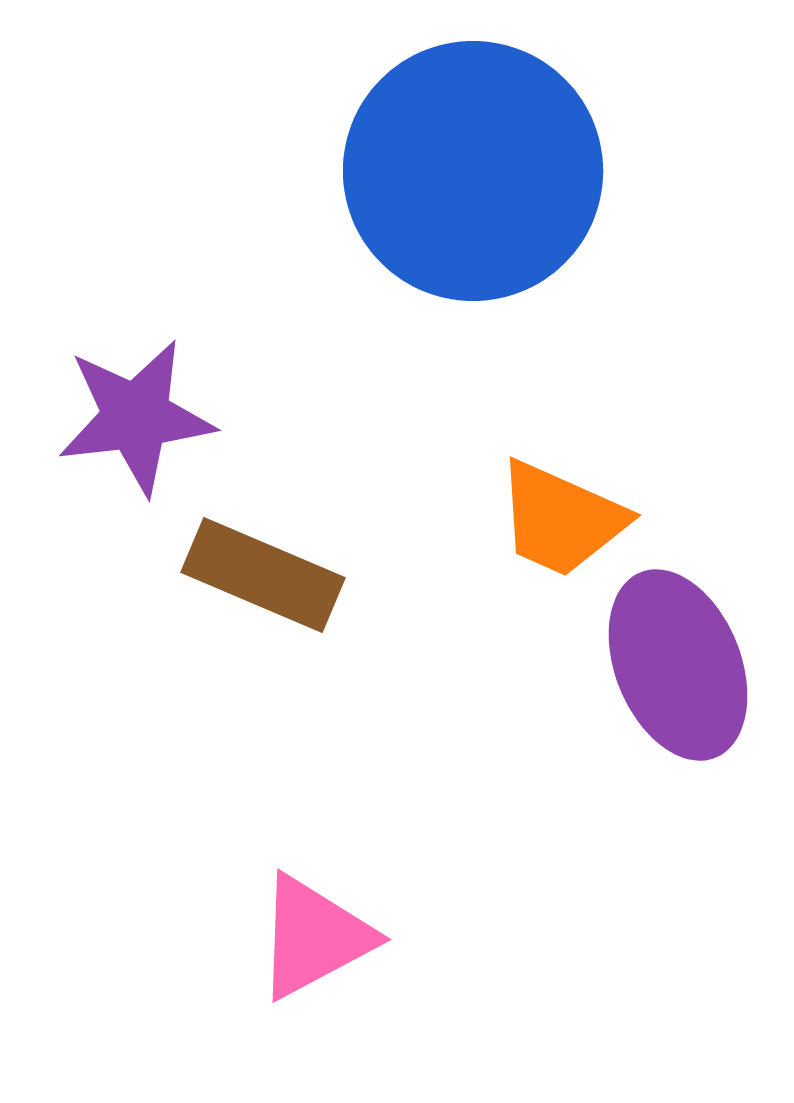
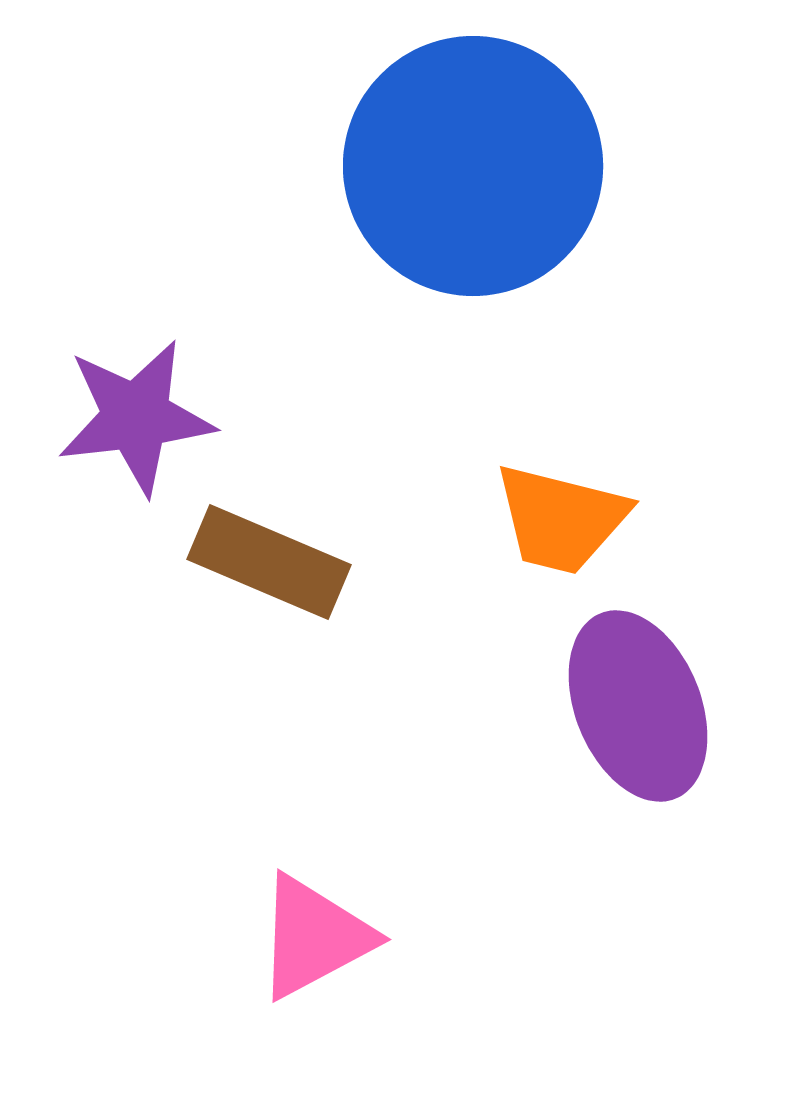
blue circle: moved 5 px up
orange trapezoid: rotated 10 degrees counterclockwise
brown rectangle: moved 6 px right, 13 px up
purple ellipse: moved 40 px left, 41 px down
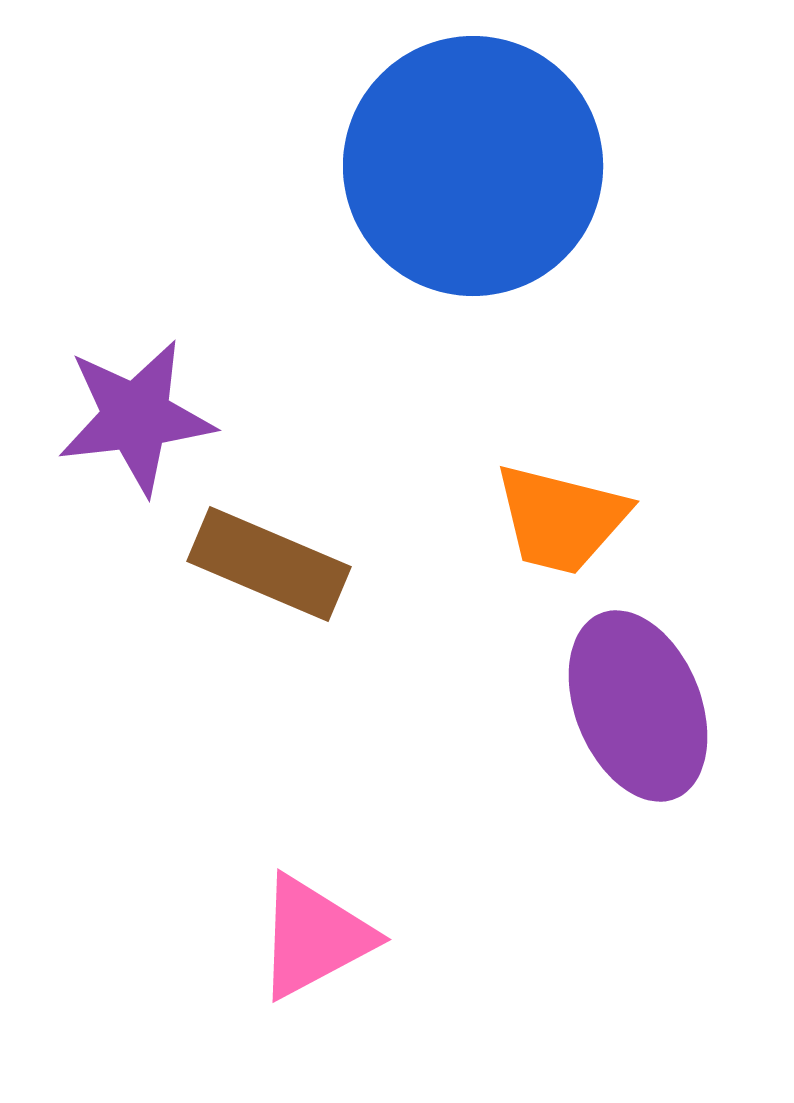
brown rectangle: moved 2 px down
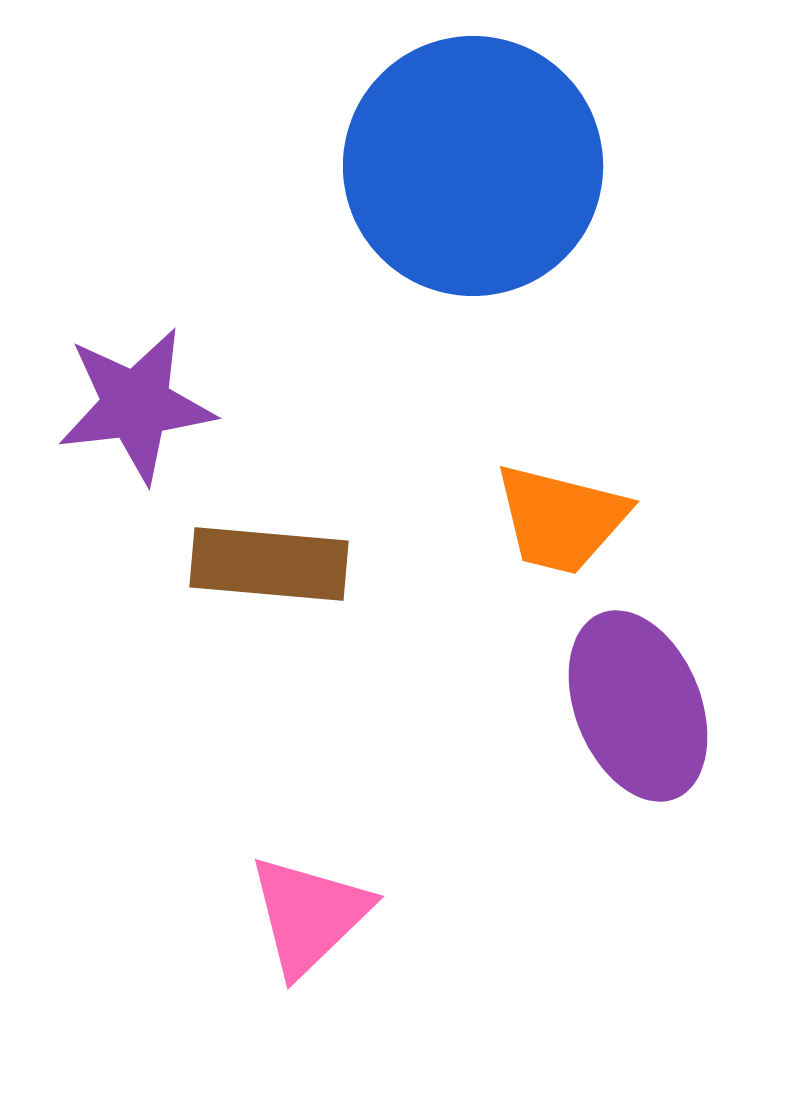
purple star: moved 12 px up
brown rectangle: rotated 18 degrees counterclockwise
pink triangle: moved 5 px left, 22 px up; rotated 16 degrees counterclockwise
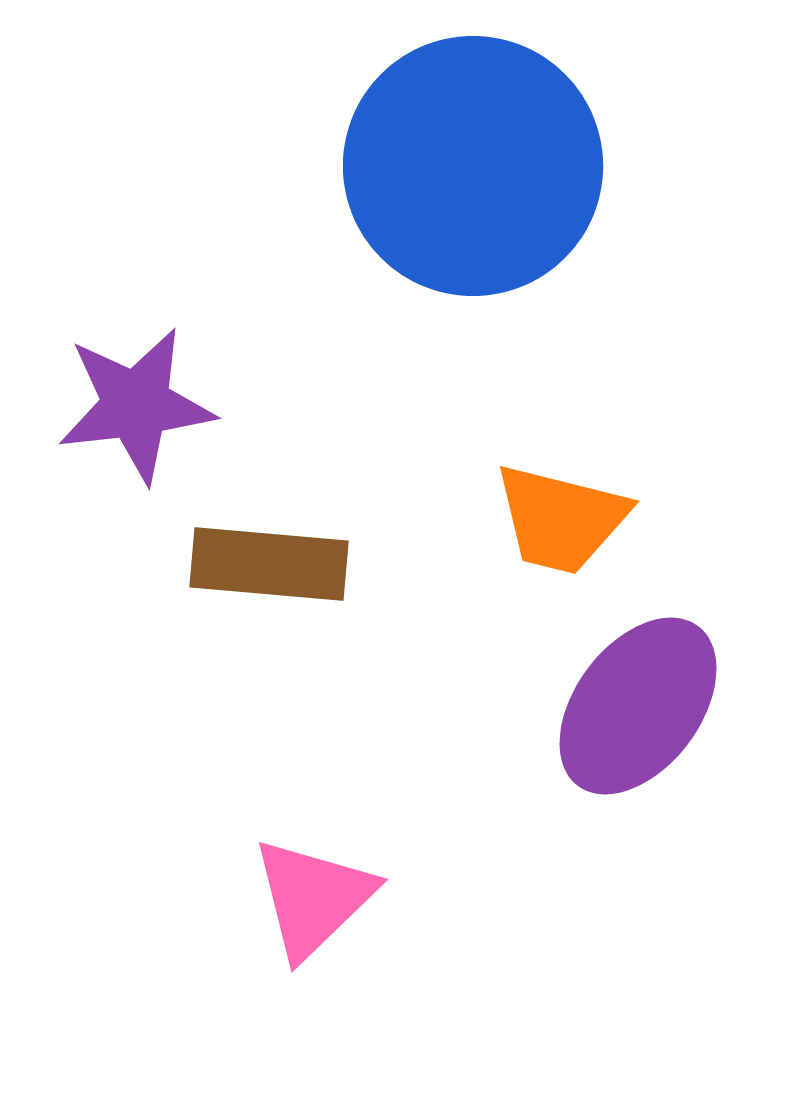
purple ellipse: rotated 59 degrees clockwise
pink triangle: moved 4 px right, 17 px up
